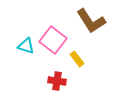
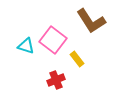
red cross: moved 1 px left, 1 px up; rotated 30 degrees counterclockwise
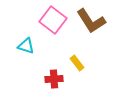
pink square: moved 20 px up
yellow rectangle: moved 4 px down
red cross: moved 2 px left, 1 px up; rotated 18 degrees clockwise
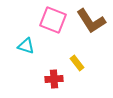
pink square: rotated 16 degrees counterclockwise
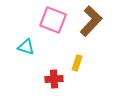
brown L-shape: rotated 104 degrees counterclockwise
cyan triangle: moved 1 px down
yellow rectangle: rotated 56 degrees clockwise
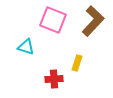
brown L-shape: moved 2 px right
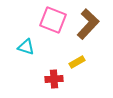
brown L-shape: moved 5 px left, 3 px down
yellow rectangle: moved 1 px up; rotated 42 degrees clockwise
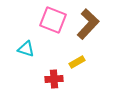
cyan triangle: moved 2 px down
